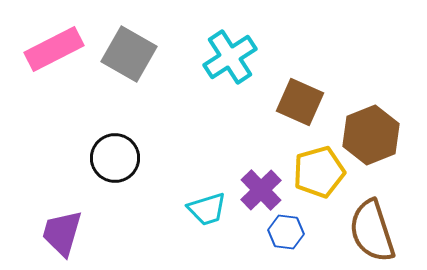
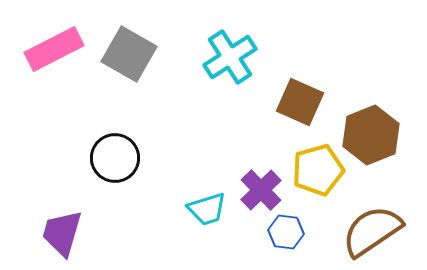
yellow pentagon: moved 1 px left, 2 px up
brown semicircle: rotated 74 degrees clockwise
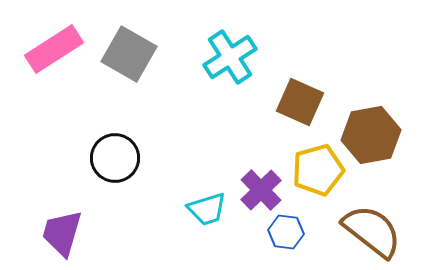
pink rectangle: rotated 6 degrees counterclockwise
brown hexagon: rotated 12 degrees clockwise
brown semicircle: rotated 72 degrees clockwise
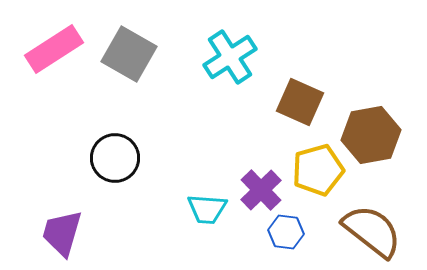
cyan trapezoid: rotated 21 degrees clockwise
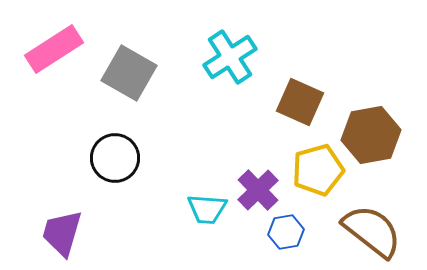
gray square: moved 19 px down
purple cross: moved 3 px left
blue hexagon: rotated 16 degrees counterclockwise
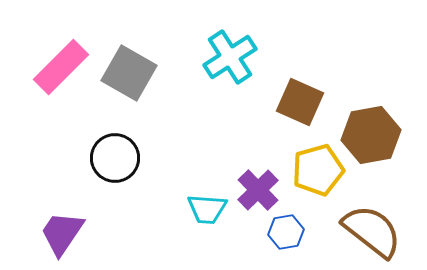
pink rectangle: moved 7 px right, 18 px down; rotated 12 degrees counterclockwise
purple trapezoid: rotated 18 degrees clockwise
